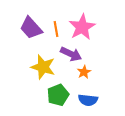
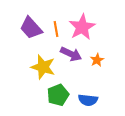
orange star: moved 13 px right, 12 px up
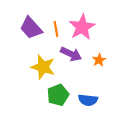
orange star: moved 2 px right
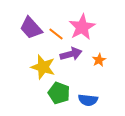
orange line: moved 5 px down; rotated 42 degrees counterclockwise
purple arrow: rotated 40 degrees counterclockwise
green pentagon: moved 1 px right, 2 px up; rotated 30 degrees counterclockwise
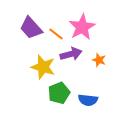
orange star: rotated 24 degrees counterclockwise
green pentagon: rotated 30 degrees clockwise
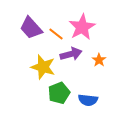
orange star: rotated 16 degrees clockwise
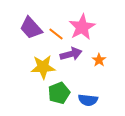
yellow star: rotated 20 degrees counterclockwise
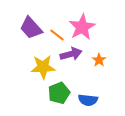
orange line: moved 1 px right, 1 px down
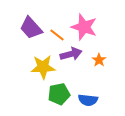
pink star: moved 2 px right; rotated 24 degrees counterclockwise
green pentagon: moved 1 px down; rotated 10 degrees clockwise
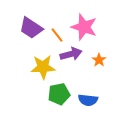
purple trapezoid: rotated 15 degrees counterclockwise
orange line: rotated 14 degrees clockwise
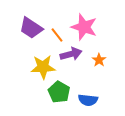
green pentagon: moved 2 px up; rotated 30 degrees counterclockwise
